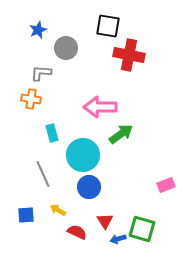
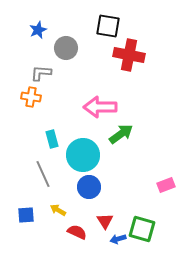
orange cross: moved 2 px up
cyan rectangle: moved 6 px down
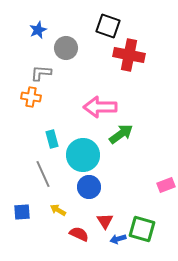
black square: rotated 10 degrees clockwise
blue square: moved 4 px left, 3 px up
red semicircle: moved 2 px right, 2 px down
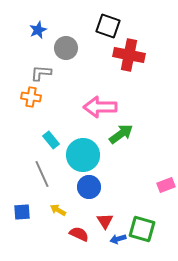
cyan rectangle: moved 1 px left, 1 px down; rotated 24 degrees counterclockwise
gray line: moved 1 px left
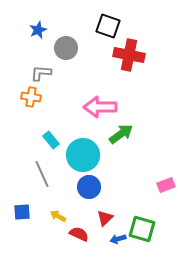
yellow arrow: moved 6 px down
red triangle: moved 3 px up; rotated 18 degrees clockwise
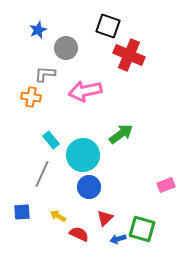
red cross: rotated 12 degrees clockwise
gray L-shape: moved 4 px right, 1 px down
pink arrow: moved 15 px left, 16 px up; rotated 12 degrees counterclockwise
gray line: rotated 48 degrees clockwise
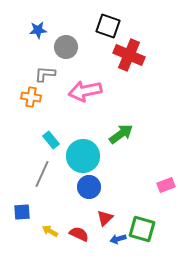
blue star: rotated 18 degrees clockwise
gray circle: moved 1 px up
cyan circle: moved 1 px down
yellow arrow: moved 8 px left, 15 px down
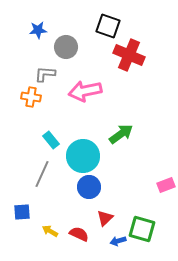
blue arrow: moved 2 px down
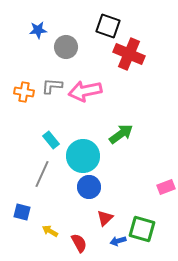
red cross: moved 1 px up
gray L-shape: moved 7 px right, 12 px down
orange cross: moved 7 px left, 5 px up
pink rectangle: moved 2 px down
blue square: rotated 18 degrees clockwise
red semicircle: moved 9 px down; rotated 36 degrees clockwise
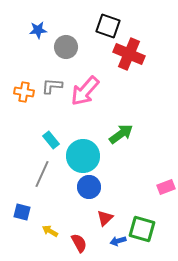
pink arrow: rotated 36 degrees counterclockwise
